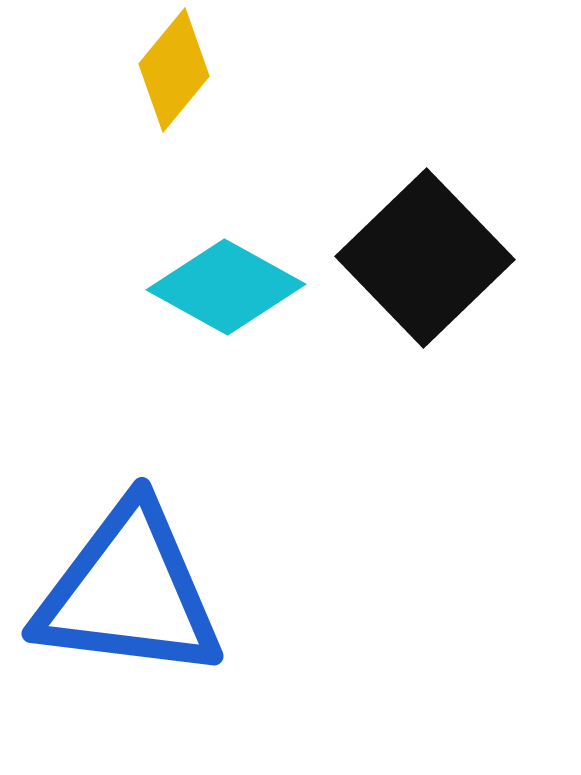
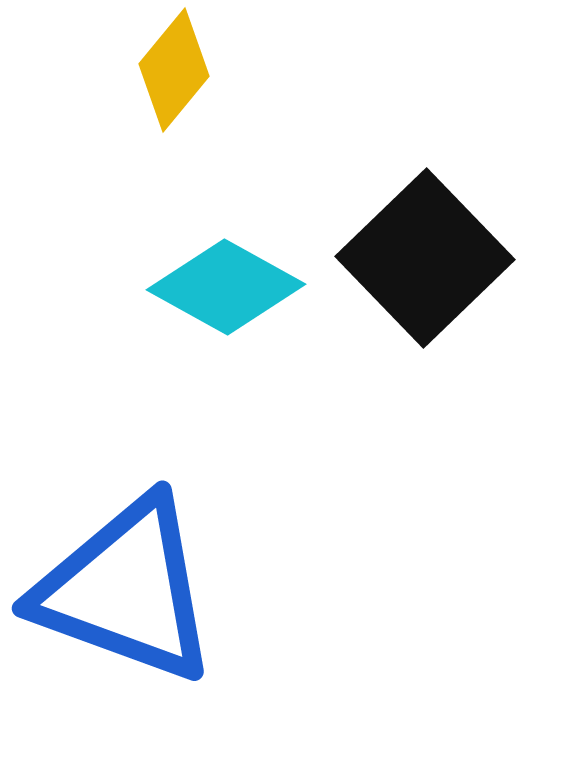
blue triangle: moved 3 px left, 2 px up; rotated 13 degrees clockwise
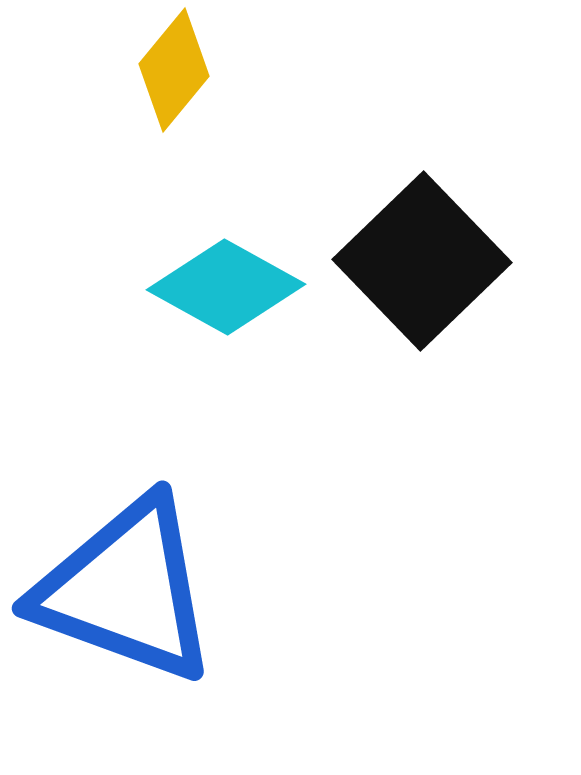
black square: moved 3 px left, 3 px down
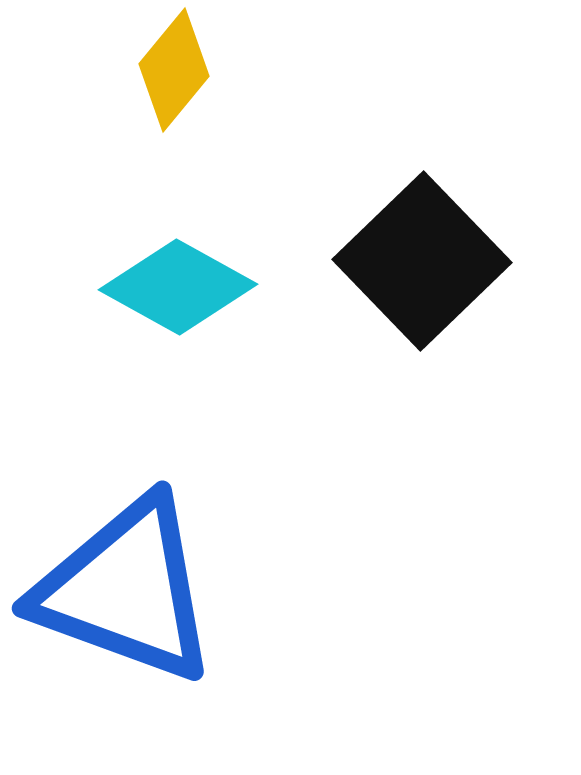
cyan diamond: moved 48 px left
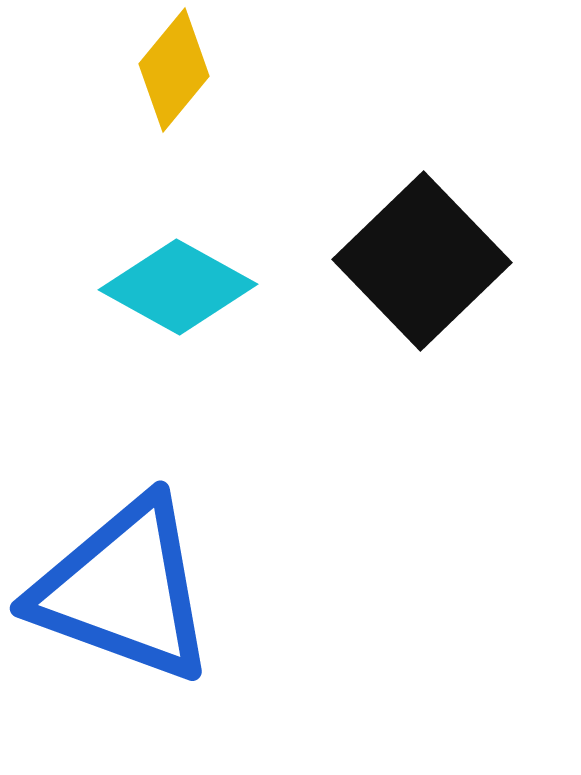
blue triangle: moved 2 px left
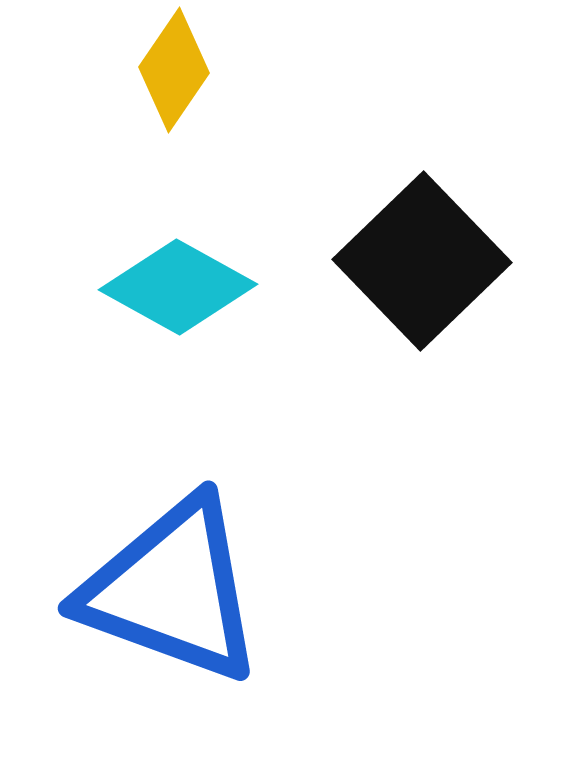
yellow diamond: rotated 5 degrees counterclockwise
blue triangle: moved 48 px right
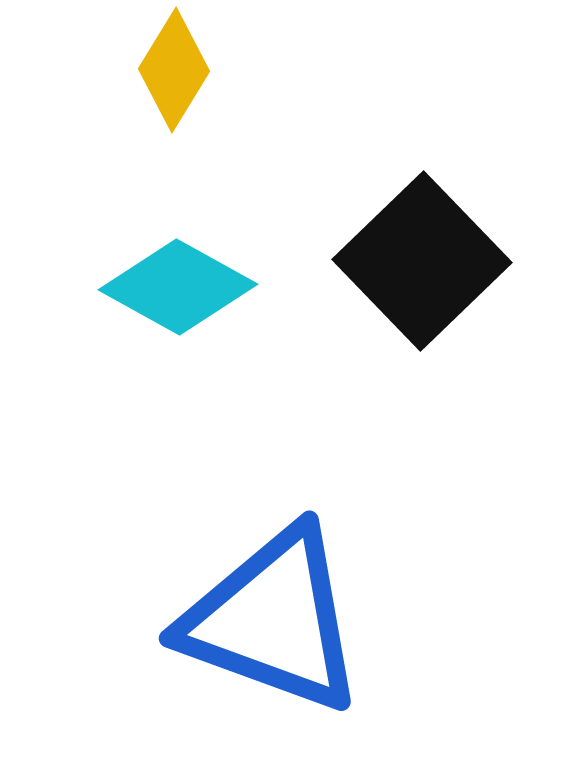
yellow diamond: rotated 3 degrees counterclockwise
blue triangle: moved 101 px right, 30 px down
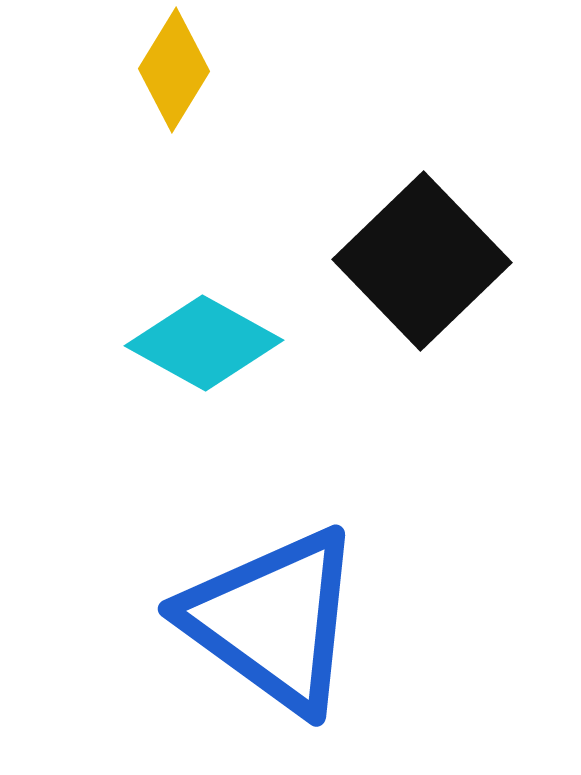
cyan diamond: moved 26 px right, 56 px down
blue triangle: rotated 16 degrees clockwise
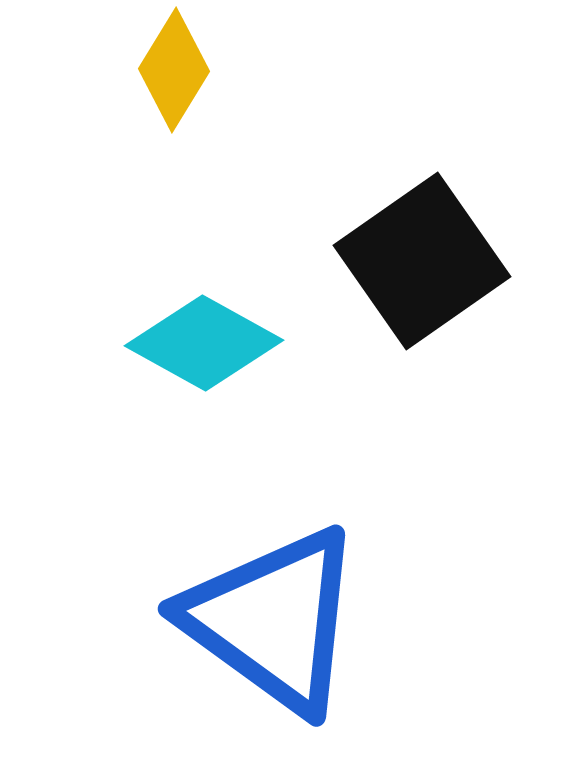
black square: rotated 9 degrees clockwise
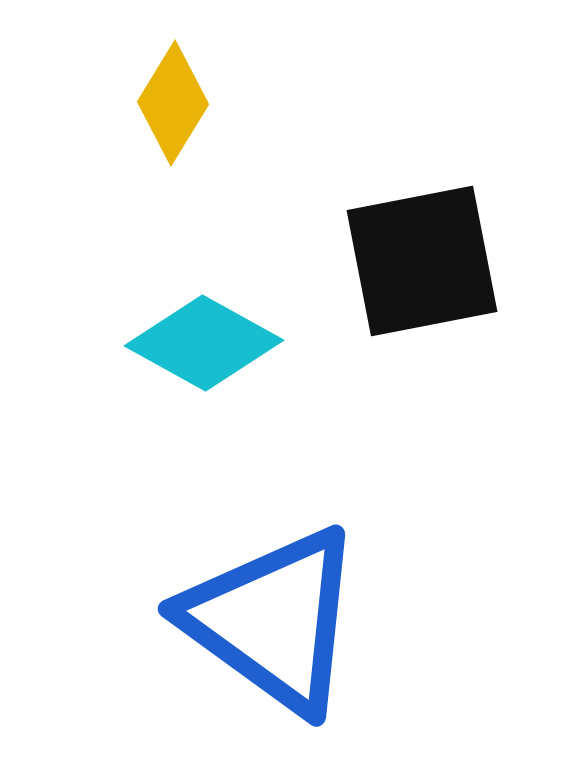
yellow diamond: moved 1 px left, 33 px down
black square: rotated 24 degrees clockwise
